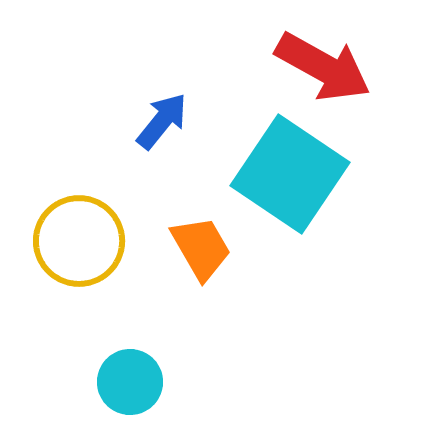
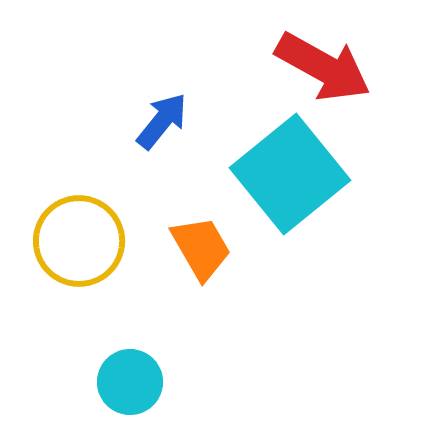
cyan square: rotated 17 degrees clockwise
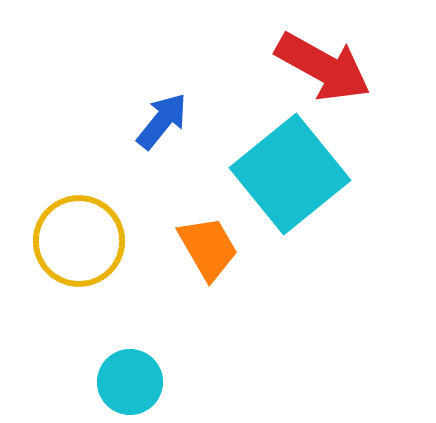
orange trapezoid: moved 7 px right
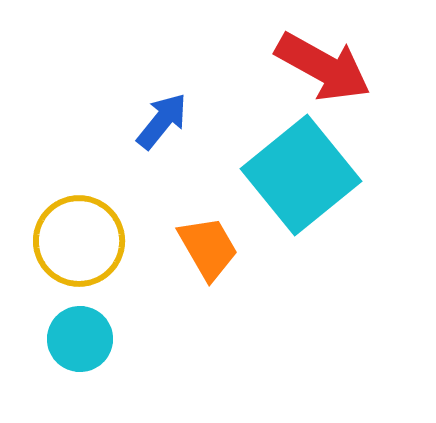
cyan square: moved 11 px right, 1 px down
cyan circle: moved 50 px left, 43 px up
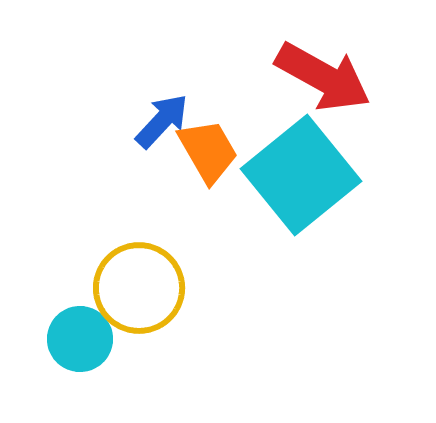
red arrow: moved 10 px down
blue arrow: rotated 4 degrees clockwise
yellow circle: moved 60 px right, 47 px down
orange trapezoid: moved 97 px up
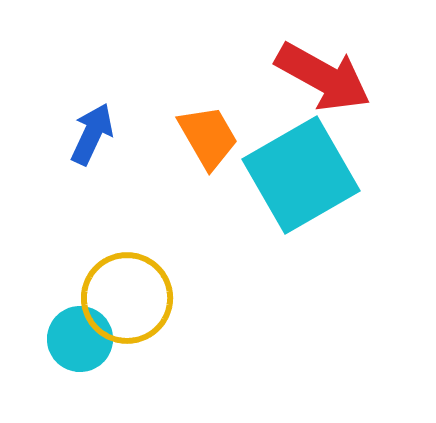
blue arrow: moved 70 px left, 13 px down; rotated 18 degrees counterclockwise
orange trapezoid: moved 14 px up
cyan square: rotated 9 degrees clockwise
yellow circle: moved 12 px left, 10 px down
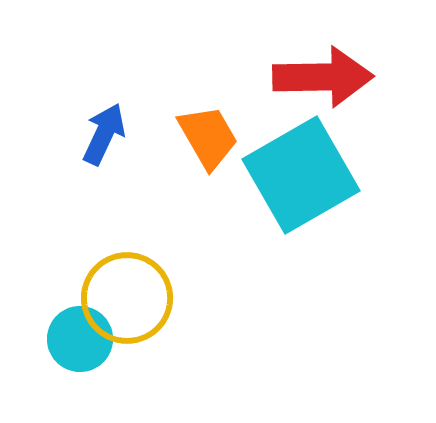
red arrow: rotated 30 degrees counterclockwise
blue arrow: moved 12 px right
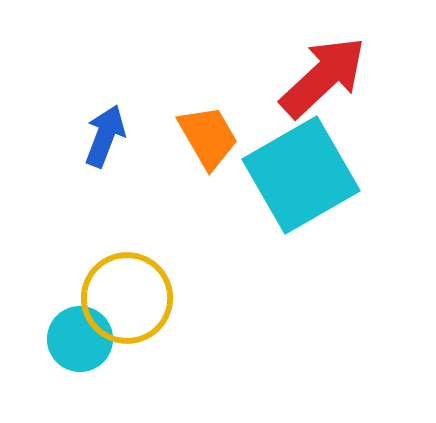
red arrow: rotated 42 degrees counterclockwise
blue arrow: moved 1 px right, 2 px down; rotated 4 degrees counterclockwise
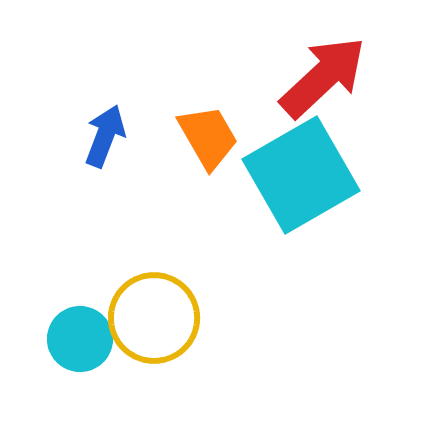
yellow circle: moved 27 px right, 20 px down
